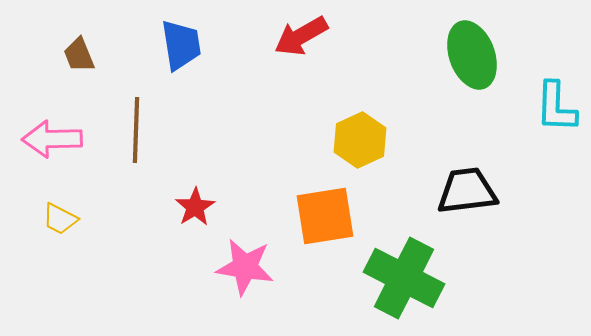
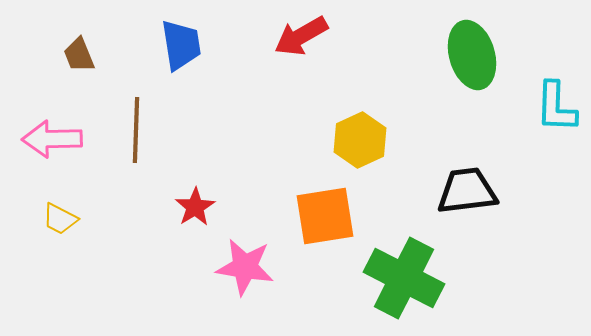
green ellipse: rotated 4 degrees clockwise
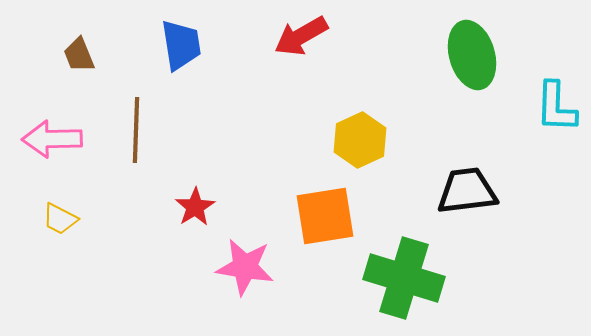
green cross: rotated 10 degrees counterclockwise
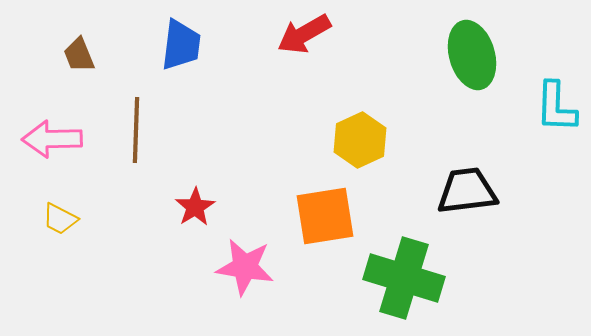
red arrow: moved 3 px right, 2 px up
blue trapezoid: rotated 16 degrees clockwise
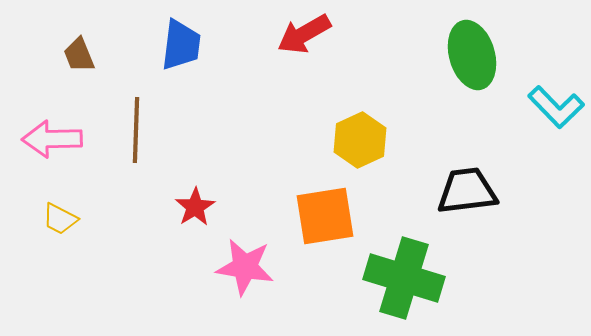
cyan L-shape: rotated 46 degrees counterclockwise
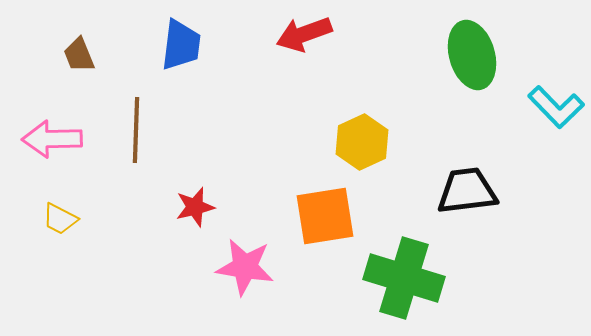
red arrow: rotated 10 degrees clockwise
yellow hexagon: moved 2 px right, 2 px down
red star: rotated 18 degrees clockwise
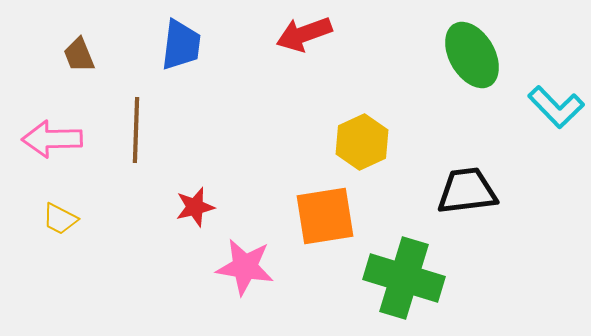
green ellipse: rotated 14 degrees counterclockwise
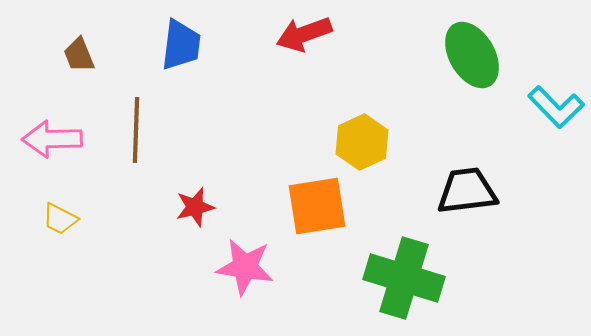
orange square: moved 8 px left, 10 px up
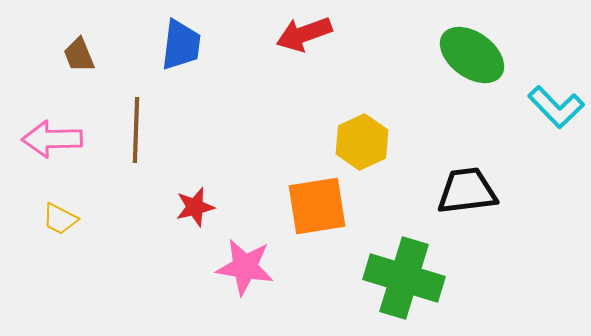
green ellipse: rotated 24 degrees counterclockwise
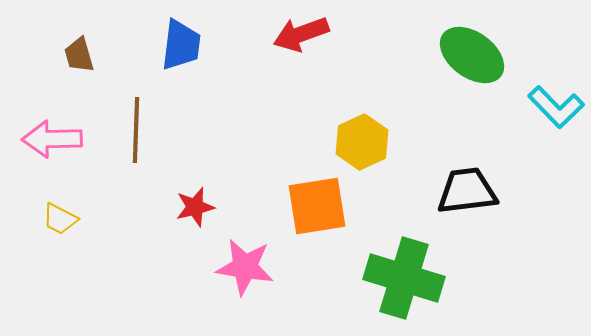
red arrow: moved 3 px left
brown trapezoid: rotated 6 degrees clockwise
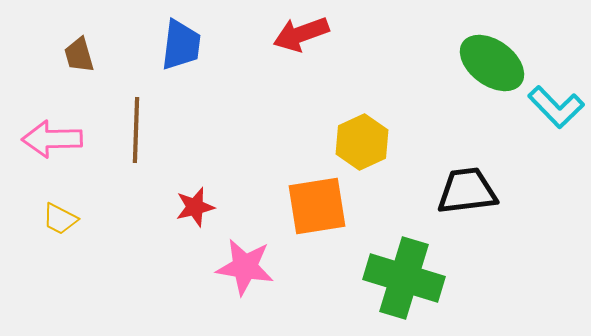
green ellipse: moved 20 px right, 8 px down
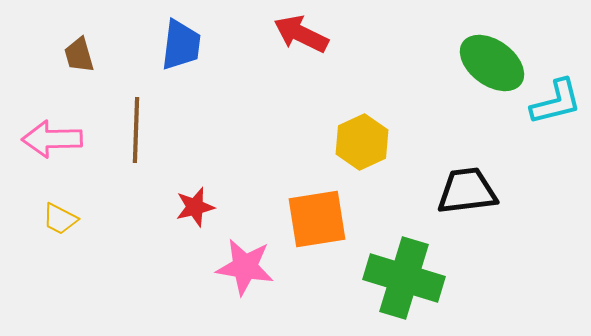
red arrow: rotated 46 degrees clockwise
cyan L-shape: moved 5 px up; rotated 60 degrees counterclockwise
orange square: moved 13 px down
